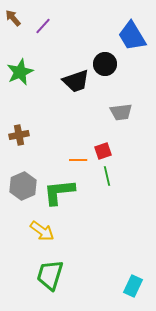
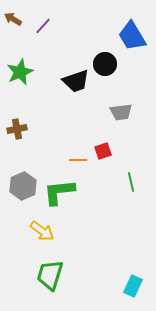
brown arrow: moved 1 px down; rotated 18 degrees counterclockwise
brown cross: moved 2 px left, 6 px up
green line: moved 24 px right, 6 px down
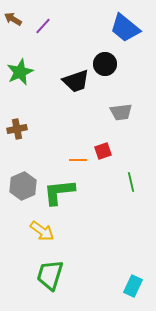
blue trapezoid: moved 7 px left, 8 px up; rotated 20 degrees counterclockwise
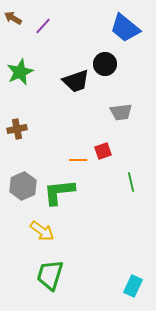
brown arrow: moved 1 px up
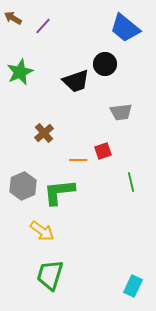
brown cross: moved 27 px right, 4 px down; rotated 30 degrees counterclockwise
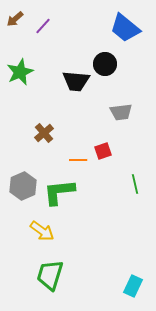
brown arrow: moved 2 px right, 1 px down; rotated 72 degrees counterclockwise
black trapezoid: rotated 24 degrees clockwise
green line: moved 4 px right, 2 px down
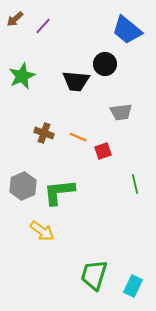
blue trapezoid: moved 2 px right, 2 px down
green star: moved 2 px right, 4 px down
brown cross: rotated 30 degrees counterclockwise
orange line: moved 23 px up; rotated 24 degrees clockwise
green trapezoid: moved 44 px right
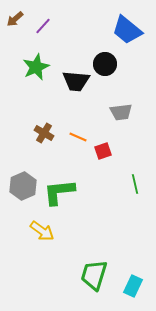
green star: moved 14 px right, 9 px up
brown cross: rotated 12 degrees clockwise
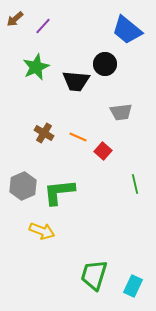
red square: rotated 30 degrees counterclockwise
yellow arrow: rotated 15 degrees counterclockwise
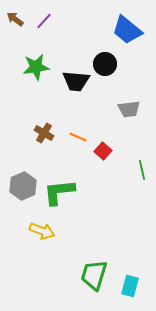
brown arrow: rotated 78 degrees clockwise
purple line: moved 1 px right, 5 px up
green star: rotated 16 degrees clockwise
gray trapezoid: moved 8 px right, 3 px up
green line: moved 7 px right, 14 px up
cyan rectangle: moved 3 px left; rotated 10 degrees counterclockwise
